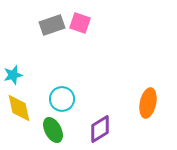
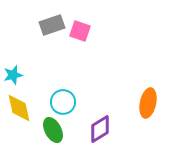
pink square: moved 8 px down
cyan circle: moved 1 px right, 3 px down
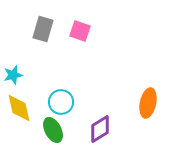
gray rectangle: moved 9 px left, 4 px down; rotated 55 degrees counterclockwise
cyan circle: moved 2 px left
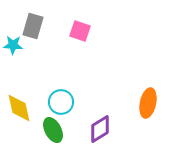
gray rectangle: moved 10 px left, 3 px up
cyan star: moved 30 px up; rotated 18 degrees clockwise
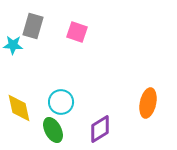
pink square: moved 3 px left, 1 px down
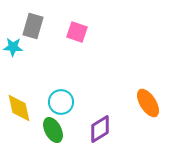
cyan star: moved 2 px down
orange ellipse: rotated 44 degrees counterclockwise
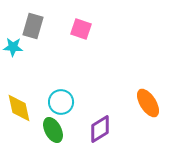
pink square: moved 4 px right, 3 px up
